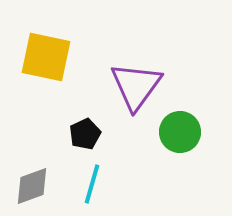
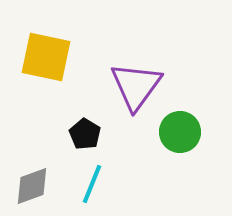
black pentagon: rotated 16 degrees counterclockwise
cyan line: rotated 6 degrees clockwise
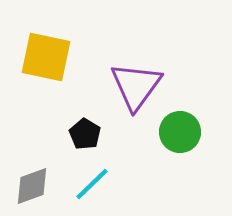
cyan line: rotated 24 degrees clockwise
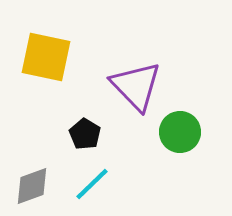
purple triangle: rotated 20 degrees counterclockwise
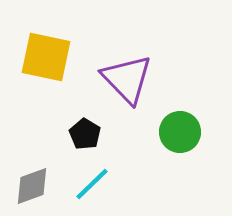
purple triangle: moved 9 px left, 7 px up
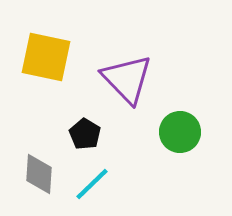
gray diamond: moved 7 px right, 12 px up; rotated 66 degrees counterclockwise
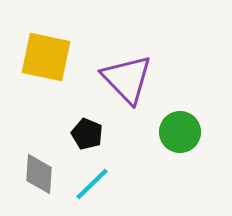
black pentagon: moved 2 px right; rotated 8 degrees counterclockwise
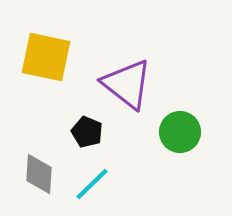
purple triangle: moved 5 px down; rotated 8 degrees counterclockwise
black pentagon: moved 2 px up
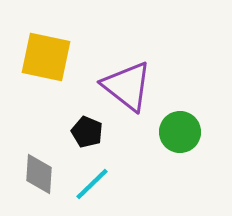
purple triangle: moved 2 px down
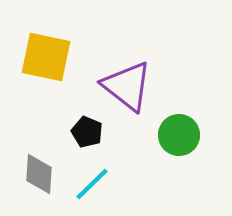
green circle: moved 1 px left, 3 px down
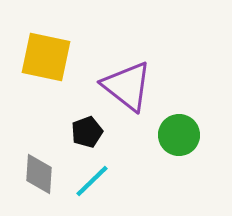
black pentagon: rotated 28 degrees clockwise
cyan line: moved 3 px up
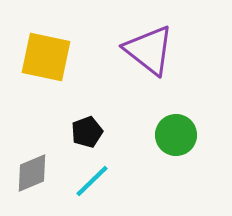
purple triangle: moved 22 px right, 36 px up
green circle: moved 3 px left
gray diamond: moved 7 px left, 1 px up; rotated 63 degrees clockwise
